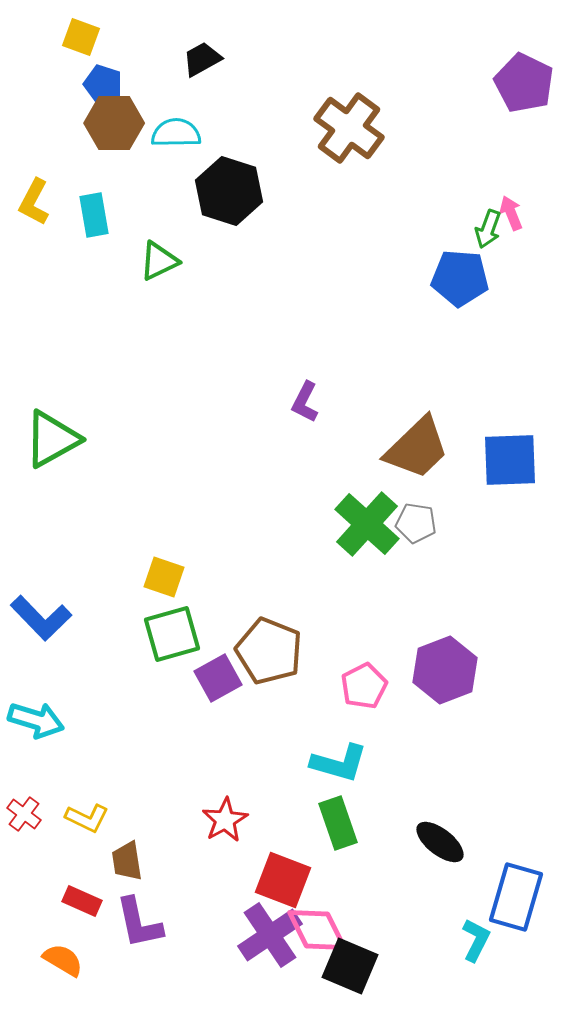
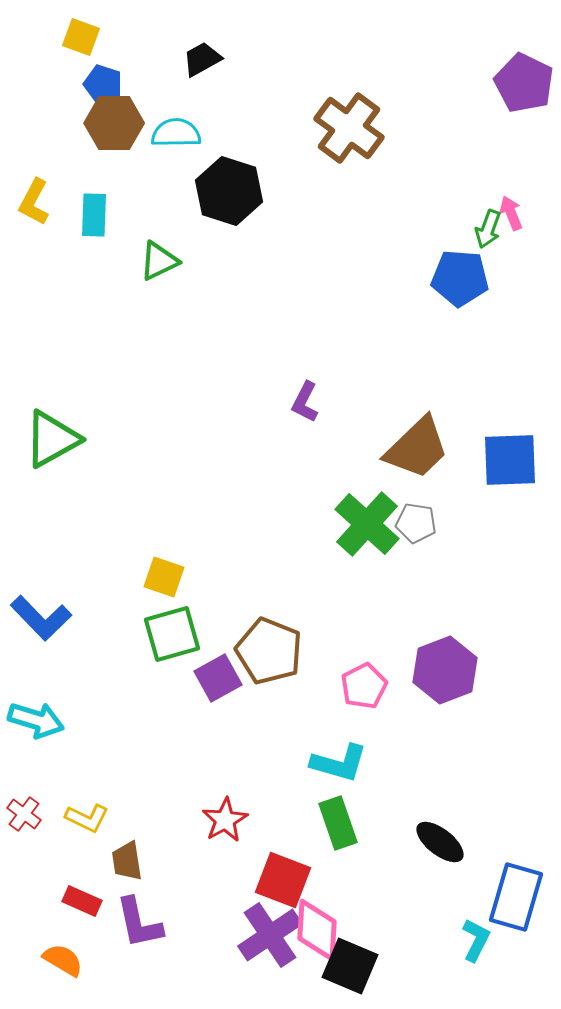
cyan rectangle at (94, 215): rotated 12 degrees clockwise
pink diamond at (317, 930): rotated 30 degrees clockwise
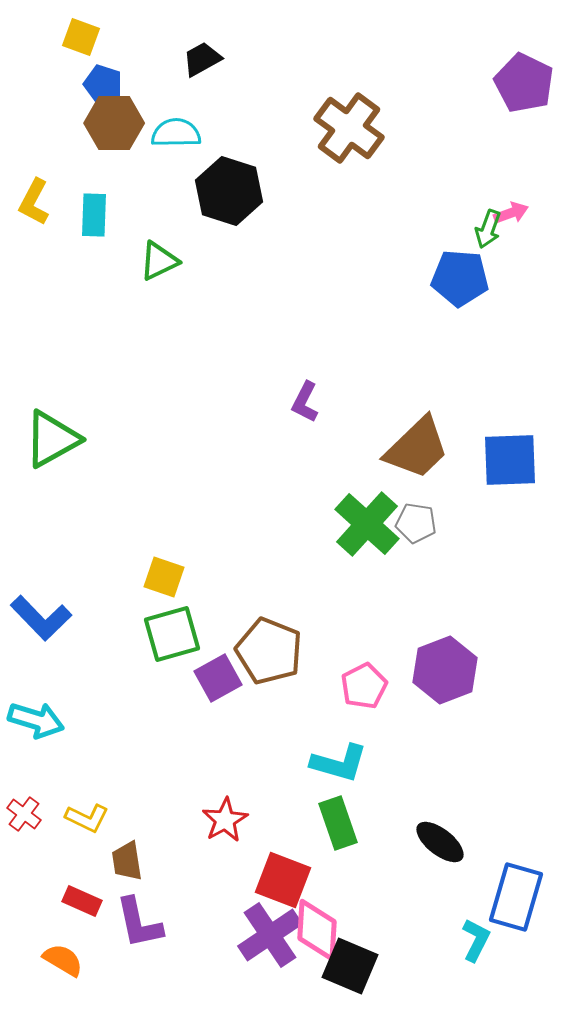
pink arrow at (511, 213): rotated 92 degrees clockwise
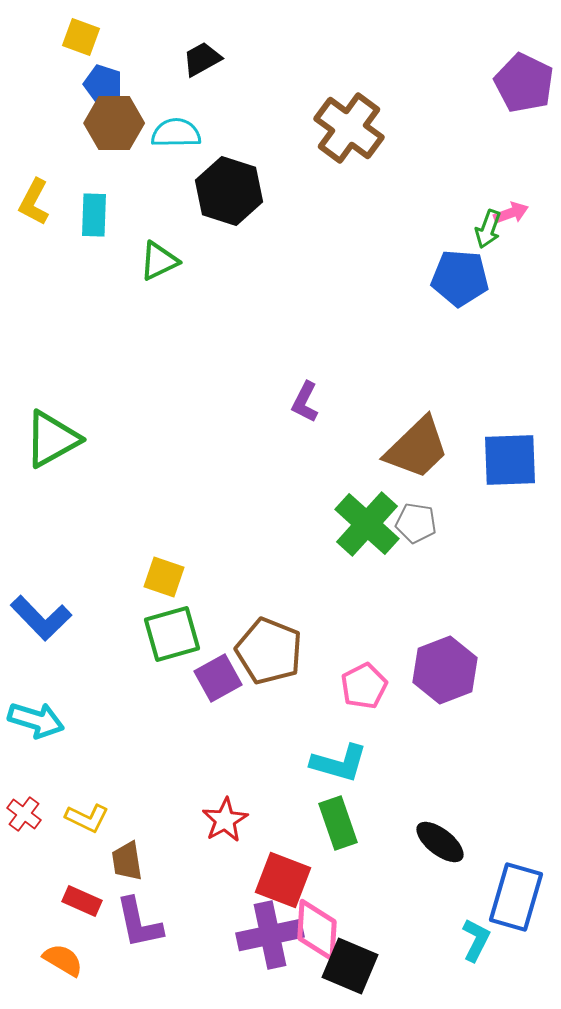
purple cross at (270, 935): rotated 22 degrees clockwise
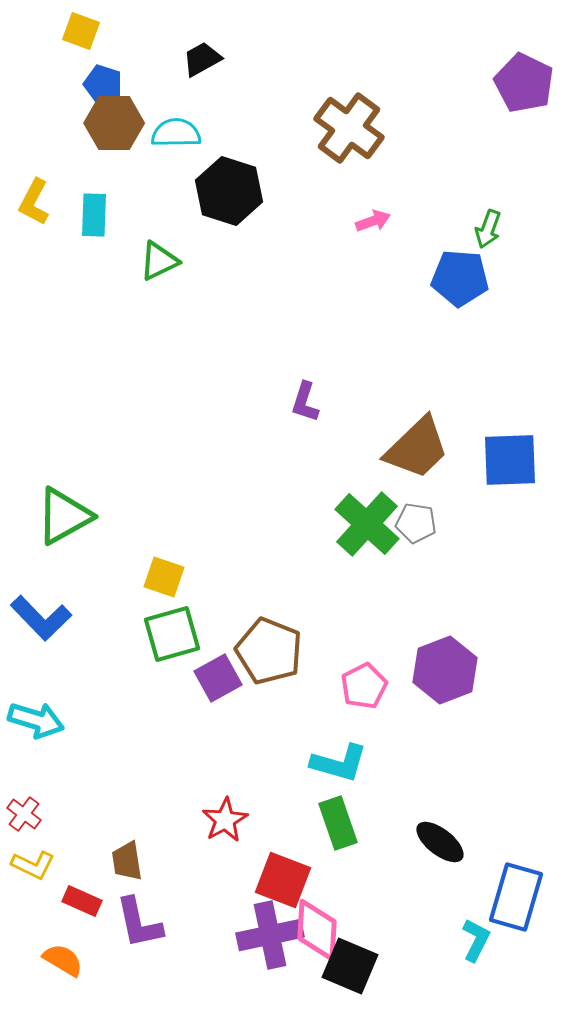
yellow square at (81, 37): moved 6 px up
pink arrow at (511, 213): moved 138 px left, 8 px down
purple L-shape at (305, 402): rotated 9 degrees counterclockwise
green triangle at (52, 439): moved 12 px right, 77 px down
yellow L-shape at (87, 818): moved 54 px left, 47 px down
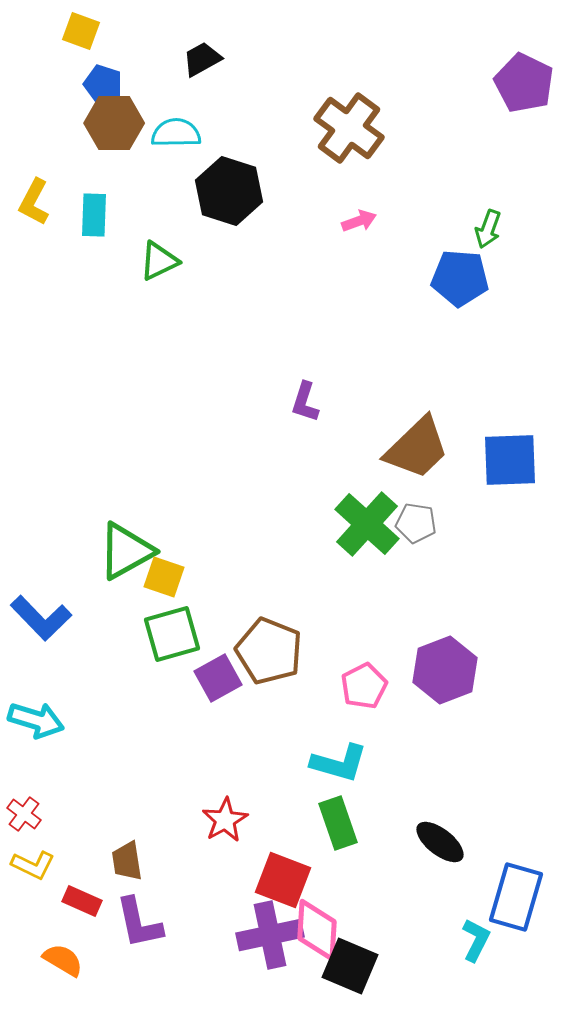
pink arrow at (373, 221): moved 14 px left
green triangle at (64, 516): moved 62 px right, 35 px down
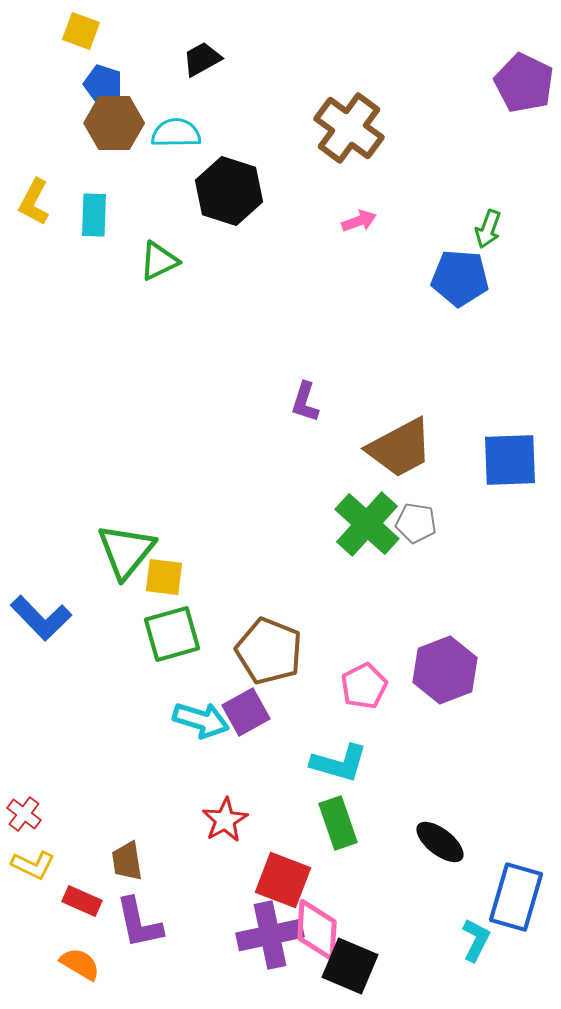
brown trapezoid at (417, 448): moved 17 px left; rotated 16 degrees clockwise
green triangle at (126, 551): rotated 22 degrees counterclockwise
yellow square at (164, 577): rotated 12 degrees counterclockwise
purple square at (218, 678): moved 28 px right, 34 px down
cyan arrow at (36, 720): moved 165 px right
orange semicircle at (63, 960): moved 17 px right, 4 px down
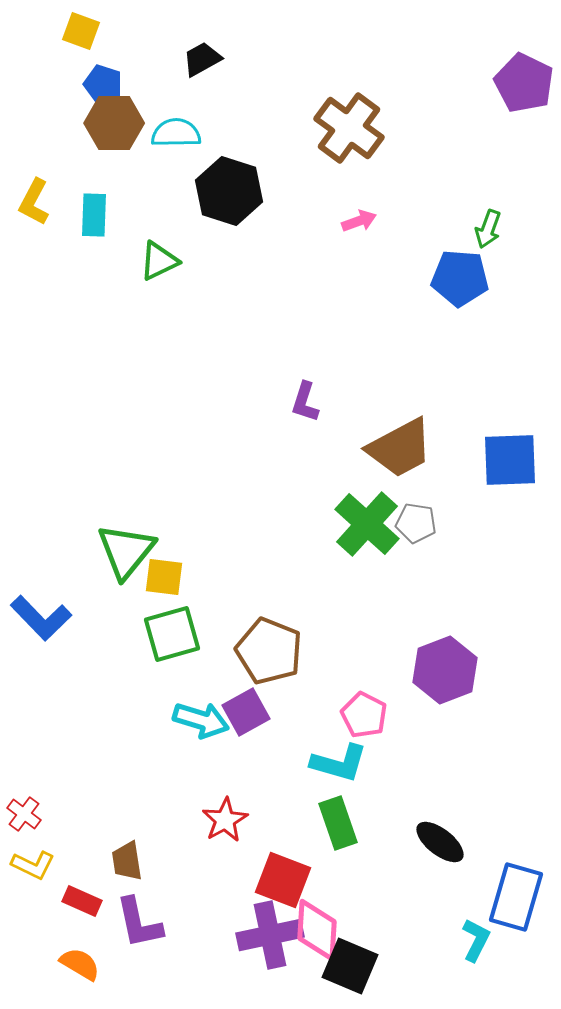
pink pentagon at (364, 686): moved 29 px down; rotated 18 degrees counterclockwise
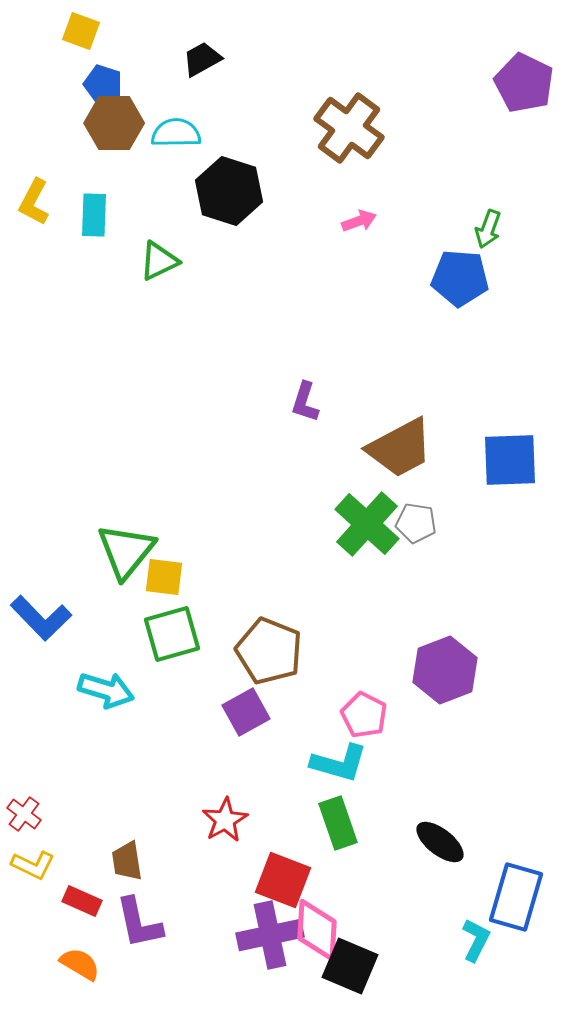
cyan arrow at (201, 720): moved 95 px left, 30 px up
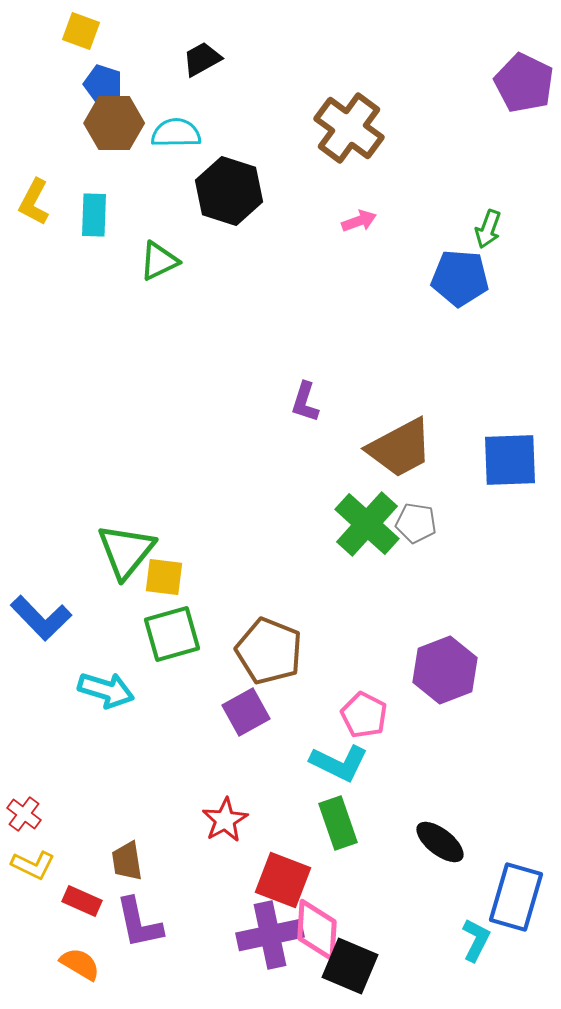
cyan L-shape at (339, 763): rotated 10 degrees clockwise
